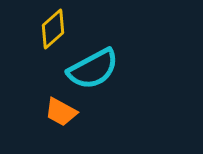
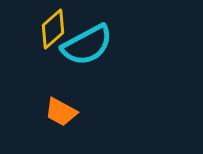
cyan semicircle: moved 6 px left, 24 px up
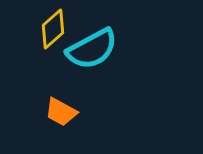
cyan semicircle: moved 5 px right, 4 px down
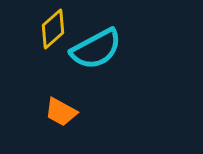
cyan semicircle: moved 4 px right
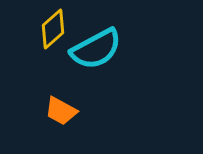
orange trapezoid: moved 1 px up
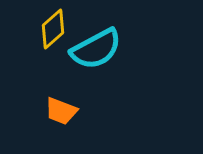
orange trapezoid: rotated 8 degrees counterclockwise
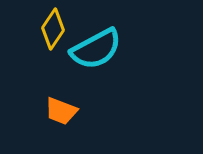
yellow diamond: rotated 15 degrees counterclockwise
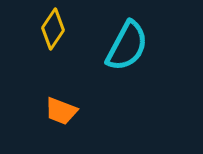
cyan semicircle: moved 31 px right, 3 px up; rotated 34 degrees counterclockwise
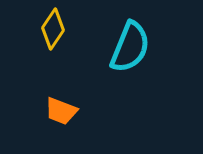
cyan semicircle: moved 3 px right, 1 px down; rotated 6 degrees counterclockwise
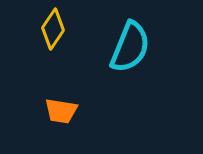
orange trapezoid: rotated 12 degrees counterclockwise
